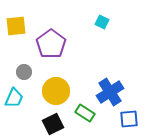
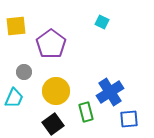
green rectangle: moved 1 px right, 1 px up; rotated 42 degrees clockwise
black square: rotated 10 degrees counterclockwise
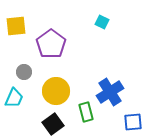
blue square: moved 4 px right, 3 px down
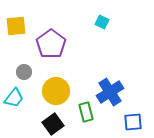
cyan trapezoid: rotated 15 degrees clockwise
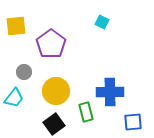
blue cross: rotated 32 degrees clockwise
black square: moved 1 px right
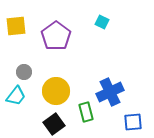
purple pentagon: moved 5 px right, 8 px up
blue cross: rotated 24 degrees counterclockwise
cyan trapezoid: moved 2 px right, 2 px up
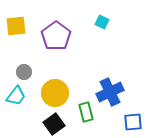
yellow circle: moved 1 px left, 2 px down
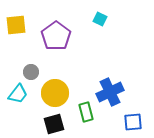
cyan square: moved 2 px left, 3 px up
yellow square: moved 1 px up
gray circle: moved 7 px right
cyan trapezoid: moved 2 px right, 2 px up
black square: rotated 20 degrees clockwise
